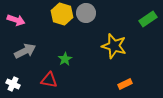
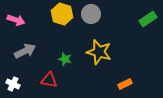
gray circle: moved 5 px right, 1 px down
yellow star: moved 15 px left, 6 px down
green star: rotated 24 degrees counterclockwise
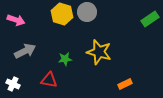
gray circle: moved 4 px left, 2 px up
green rectangle: moved 2 px right
green star: rotated 24 degrees counterclockwise
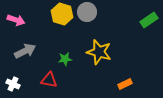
green rectangle: moved 1 px left, 1 px down
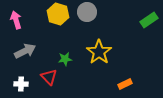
yellow hexagon: moved 4 px left
pink arrow: rotated 126 degrees counterclockwise
yellow star: rotated 20 degrees clockwise
red triangle: moved 3 px up; rotated 36 degrees clockwise
white cross: moved 8 px right; rotated 24 degrees counterclockwise
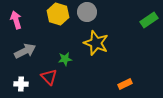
yellow star: moved 3 px left, 9 px up; rotated 15 degrees counterclockwise
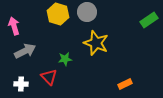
pink arrow: moved 2 px left, 6 px down
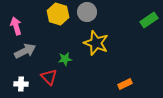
pink arrow: moved 2 px right
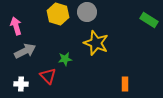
green rectangle: rotated 66 degrees clockwise
red triangle: moved 1 px left, 1 px up
orange rectangle: rotated 64 degrees counterclockwise
